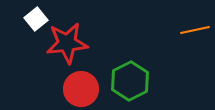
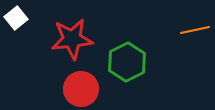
white square: moved 20 px left, 1 px up
red star: moved 5 px right, 4 px up
green hexagon: moved 3 px left, 19 px up
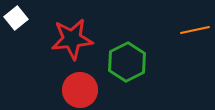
red circle: moved 1 px left, 1 px down
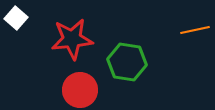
white square: rotated 10 degrees counterclockwise
green hexagon: rotated 24 degrees counterclockwise
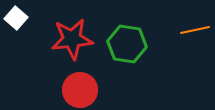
green hexagon: moved 18 px up
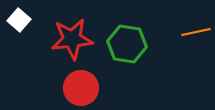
white square: moved 3 px right, 2 px down
orange line: moved 1 px right, 2 px down
red circle: moved 1 px right, 2 px up
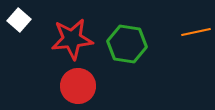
red circle: moved 3 px left, 2 px up
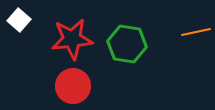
red circle: moved 5 px left
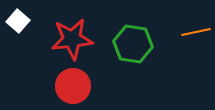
white square: moved 1 px left, 1 px down
green hexagon: moved 6 px right
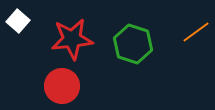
orange line: rotated 24 degrees counterclockwise
green hexagon: rotated 9 degrees clockwise
red circle: moved 11 px left
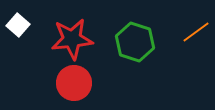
white square: moved 4 px down
green hexagon: moved 2 px right, 2 px up
red circle: moved 12 px right, 3 px up
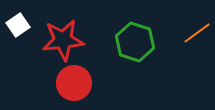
white square: rotated 15 degrees clockwise
orange line: moved 1 px right, 1 px down
red star: moved 9 px left, 1 px down
